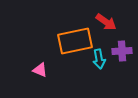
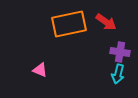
orange rectangle: moved 6 px left, 17 px up
purple cross: moved 2 px left, 1 px down; rotated 12 degrees clockwise
cyan arrow: moved 19 px right, 15 px down; rotated 24 degrees clockwise
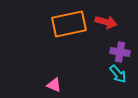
red arrow: rotated 20 degrees counterclockwise
pink triangle: moved 14 px right, 15 px down
cyan arrow: rotated 54 degrees counterclockwise
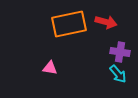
pink triangle: moved 4 px left, 17 px up; rotated 14 degrees counterclockwise
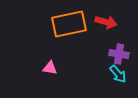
purple cross: moved 1 px left, 2 px down
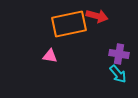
red arrow: moved 9 px left, 6 px up
pink triangle: moved 12 px up
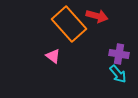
orange rectangle: rotated 60 degrees clockwise
pink triangle: moved 3 px right; rotated 28 degrees clockwise
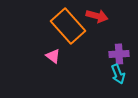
orange rectangle: moved 1 px left, 2 px down
purple cross: rotated 12 degrees counterclockwise
cyan arrow: rotated 18 degrees clockwise
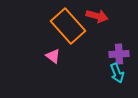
cyan arrow: moved 1 px left, 1 px up
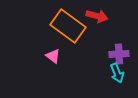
orange rectangle: rotated 12 degrees counterclockwise
